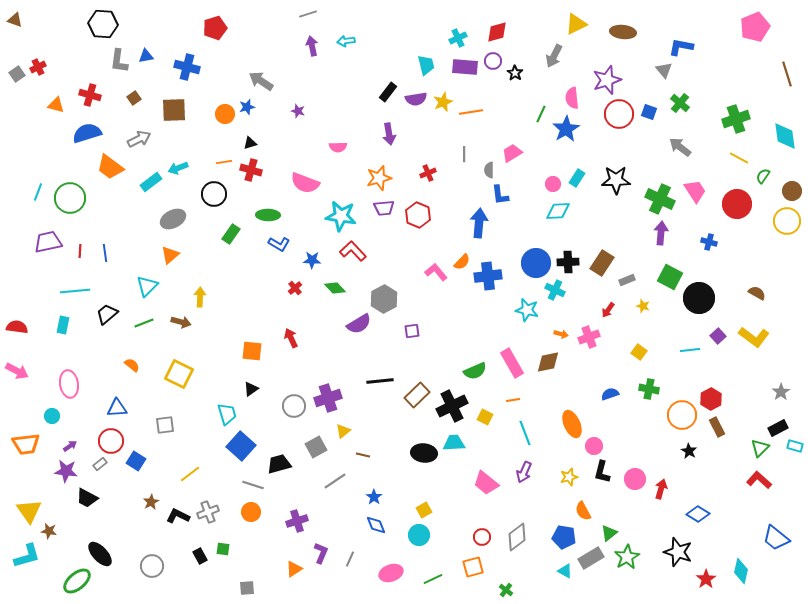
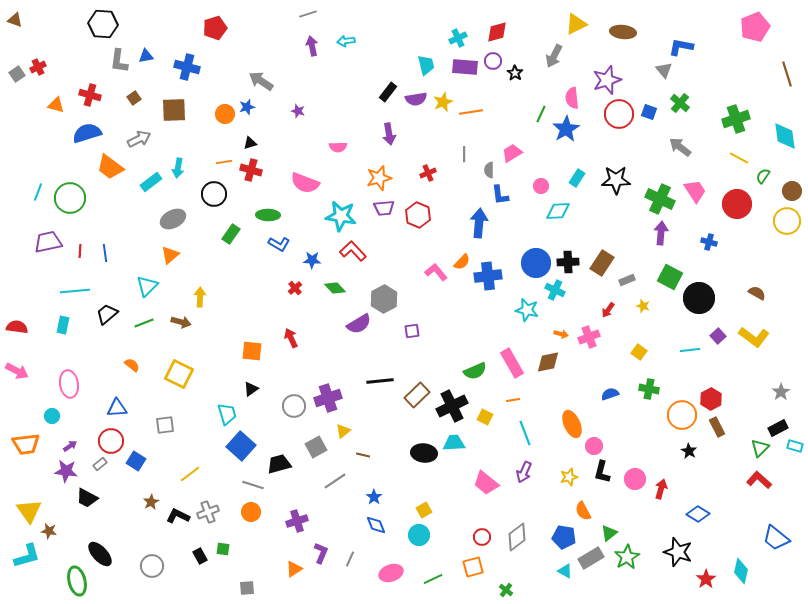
cyan arrow at (178, 168): rotated 60 degrees counterclockwise
pink circle at (553, 184): moved 12 px left, 2 px down
green ellipse at (77, 581): rotated 64 degrees counterclockwise
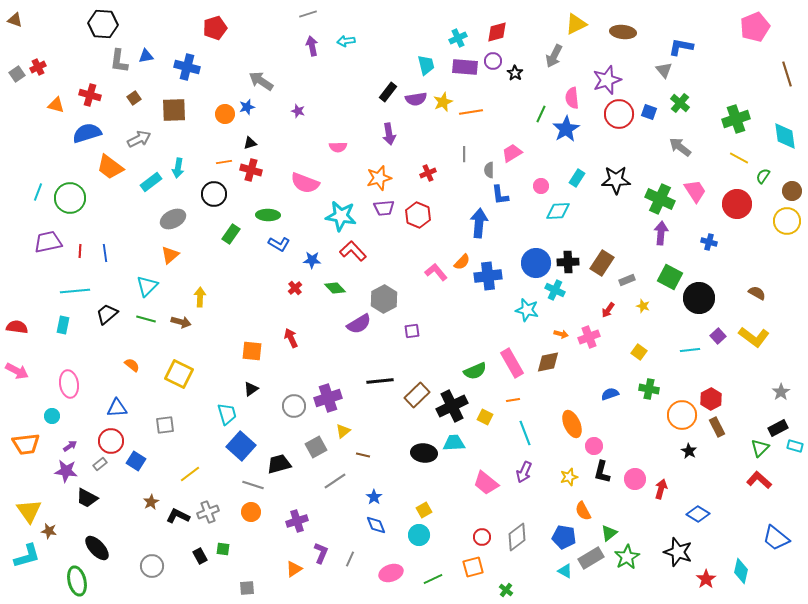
green line at (144, 323): moved 2 px right, 4 px up; rotated 36 degrees clockwise
black ellipse at (100, 554): moved 3 px left, 6 px up
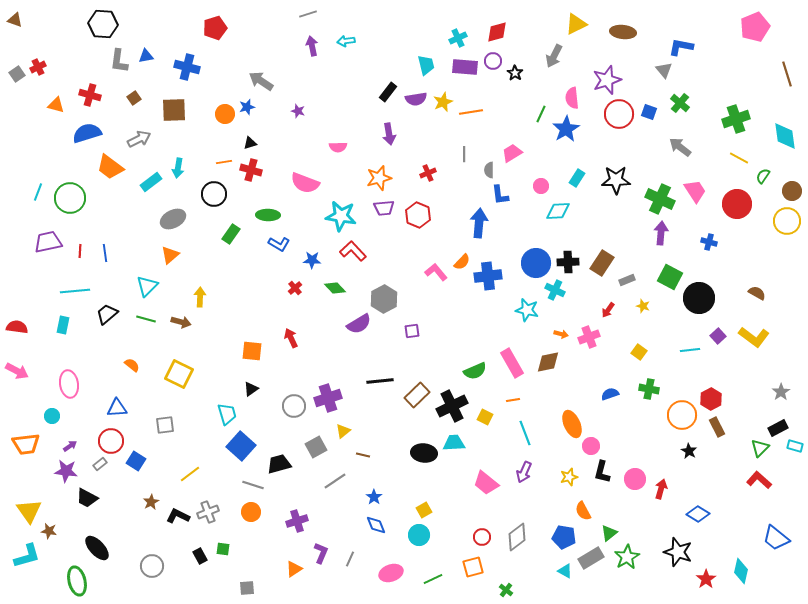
pink circle at (594, 446): moved 3 px left
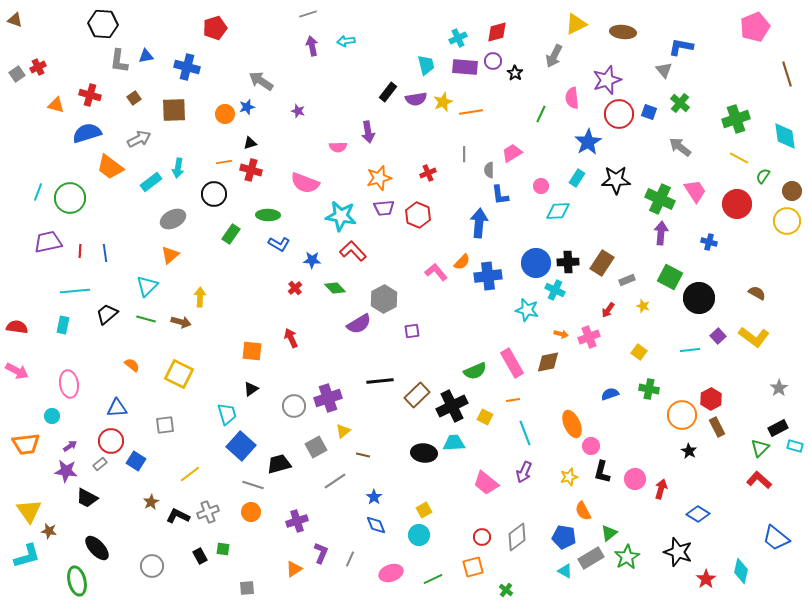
blue star at (566, 129): moved 22 px right, 13 px down
purple arrow at (389, 134): moved 21 px left, 2 px up
gray star at (781, 392): moved 2 px left, 4 px up
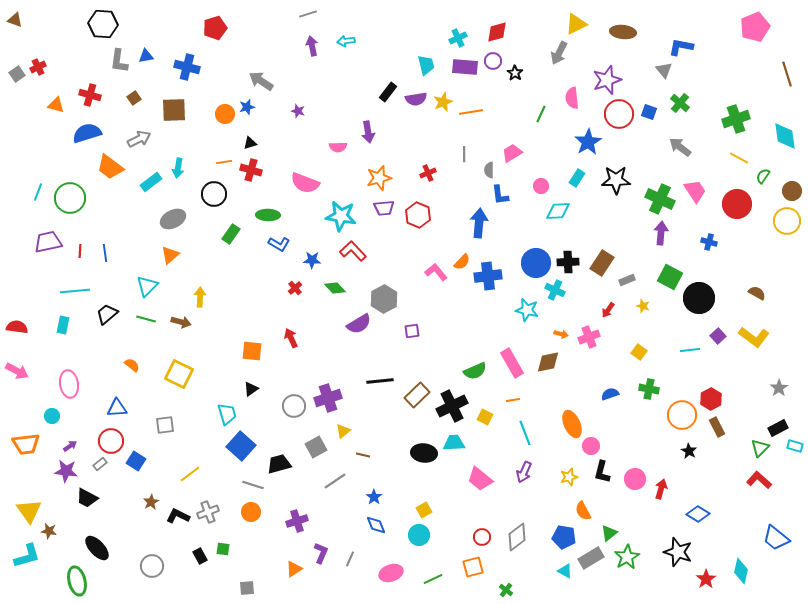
gray arrow at (554, 56): moved 5 px right, 3 px up
pink trapezoid at (486, 483): moved 6 px left, 4 px up
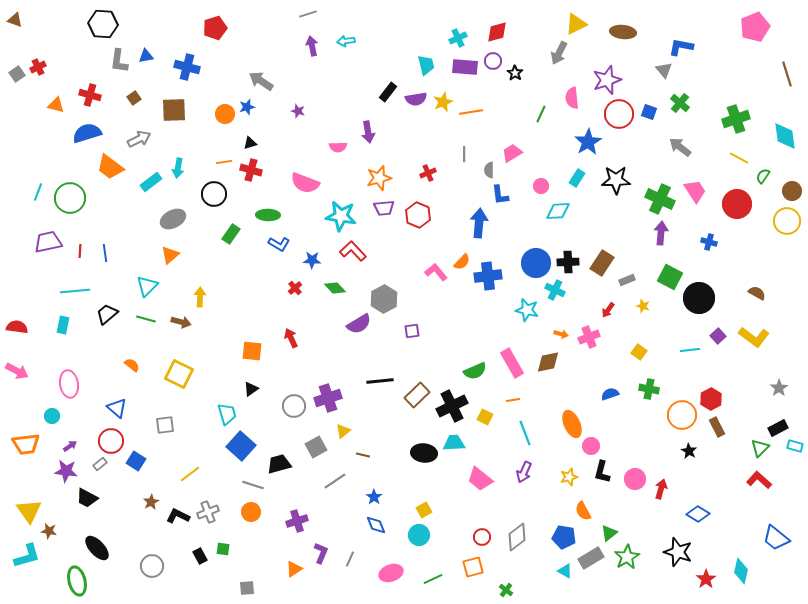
blue triangle at (117, 408): rotated 45 degrees clockwise
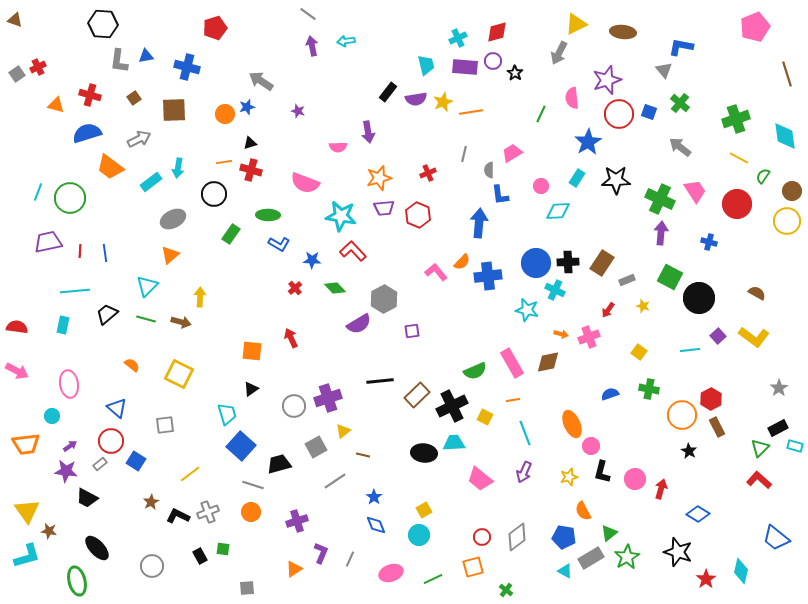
gray line at (308, 14): rotated 54 degrees clockwise
gray line at (464, 154): rotated 14 degrees clockwise
yellow triangle at (29, 511): moved 2 px left
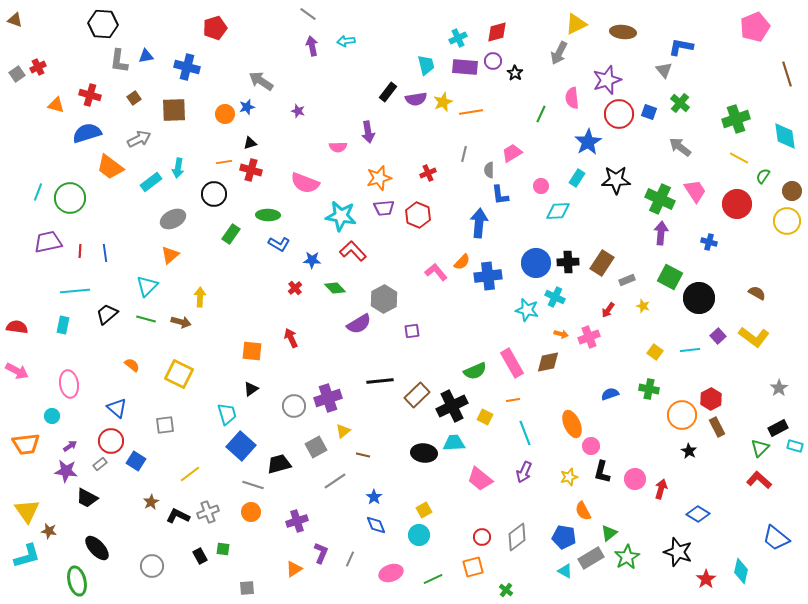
cyan cross at (555, 290): moved 7 px down
yellow square at (639, 352): moved 16 px right
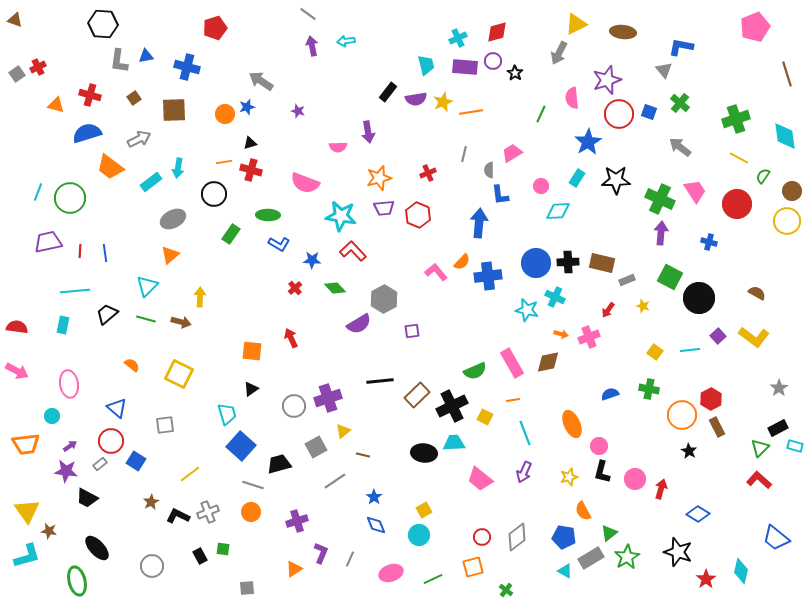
brown rectangle at (602, 263): rotated 70 degrees clockwise
pink circle at (591, 446): moved 8 px right
